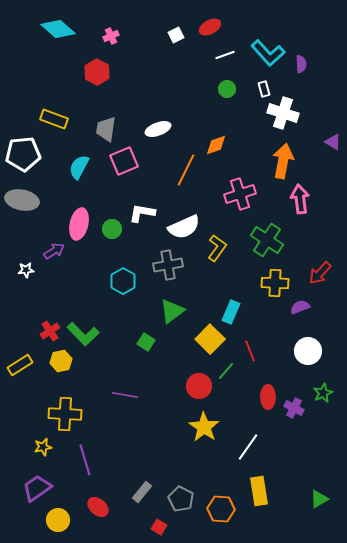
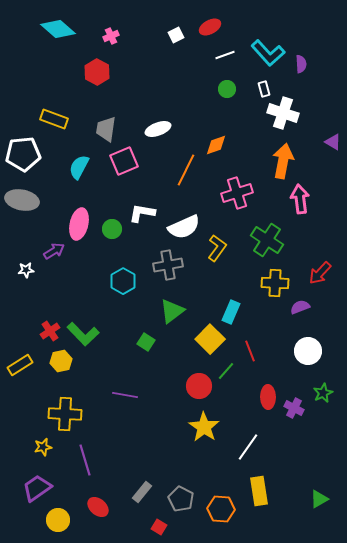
pink cross at (240, 194): moved 3 px left, 1 px up
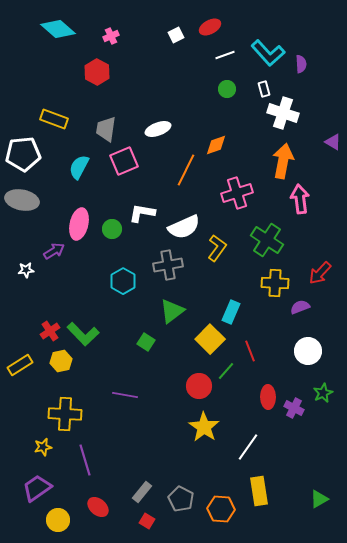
red square at (159, 527): moved 12 px left, 6 px up
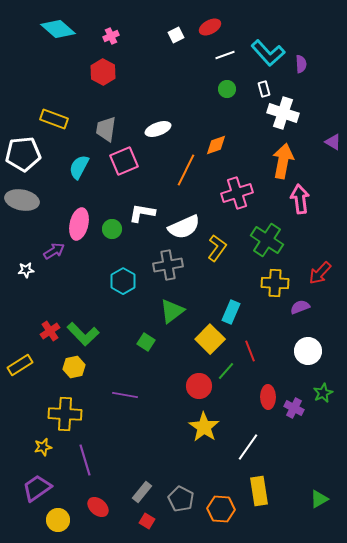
red hexagon at (97, 72): moved 6 px right
yellow hexagon at (61, 361): moved 13 px right, 6 px down
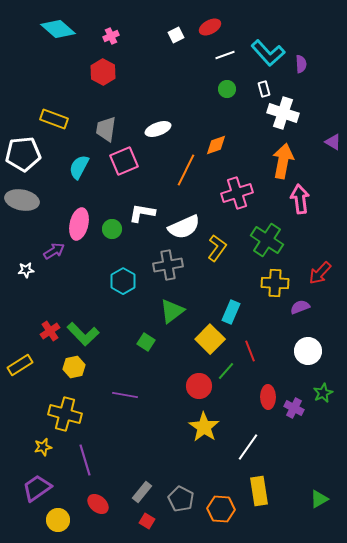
yellow cross at (65, 414): rotated 12 degrees clockwise
red ellipse at (98, 507): moved 3 px up
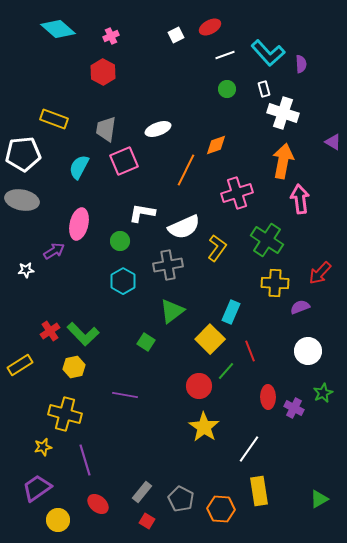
green circle at (112, 229): moved 8 px right, 12 px down
white line at (248, 447): moved 1 px right, 2 px down
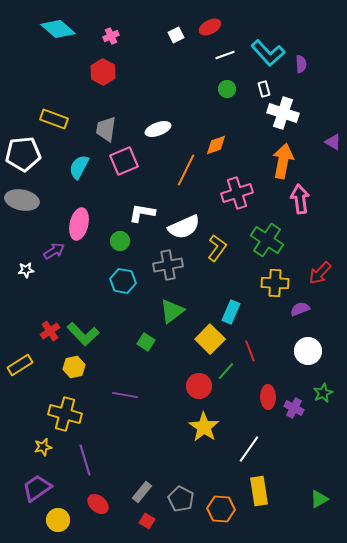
cyan hexagon at (123, 281): rotated 20 degrees counterclockwise
purple semicircle at (300, 307): moved 2 px down
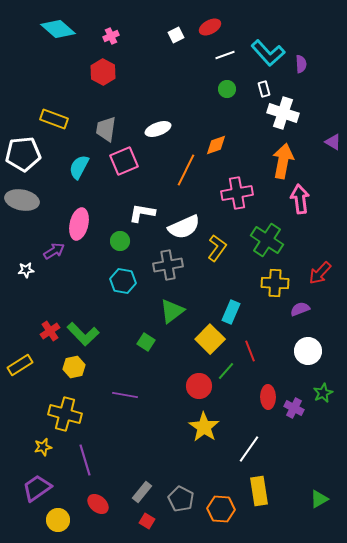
pink cross at (237, 193): rotated 8 degrees clockwise
